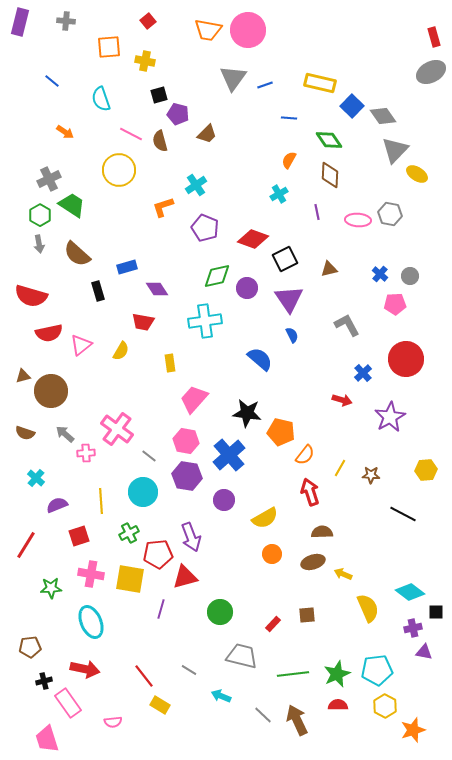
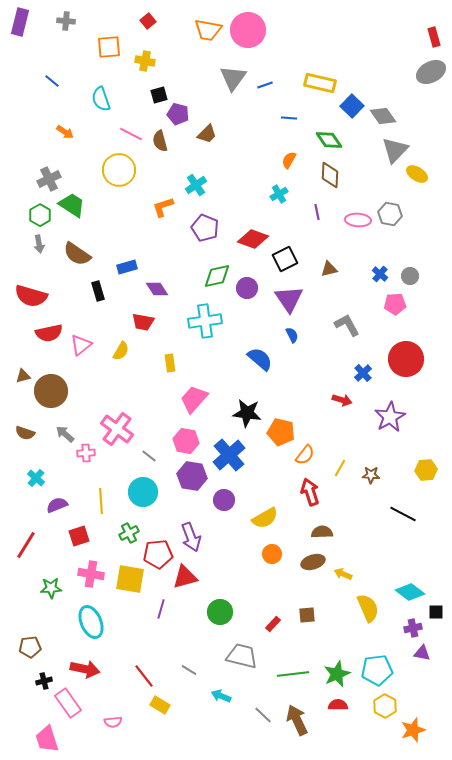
brown semicircle at (77, 254): rotated 8 degrees counterclockwise
purple hexagon at (187, 476): moved 5 px right
purple triangle at (424, 652): moved 2 px left, 1 px down
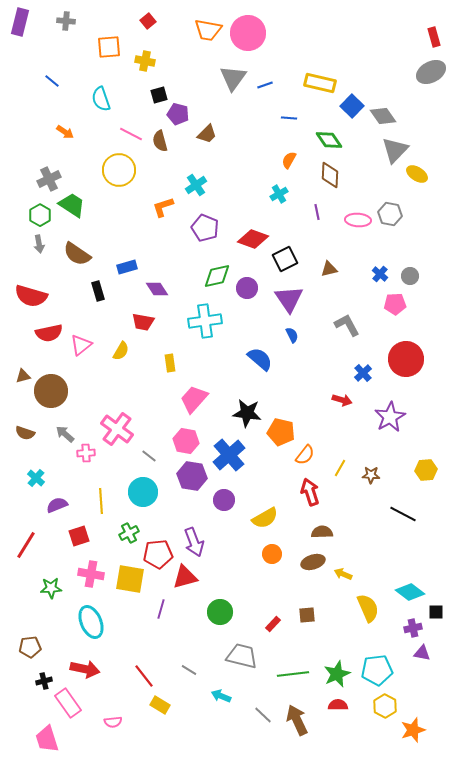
pink circle at (248, 30): moved 3 px down
purple arrow at (191, 537): moved 3 px right, 5 px down
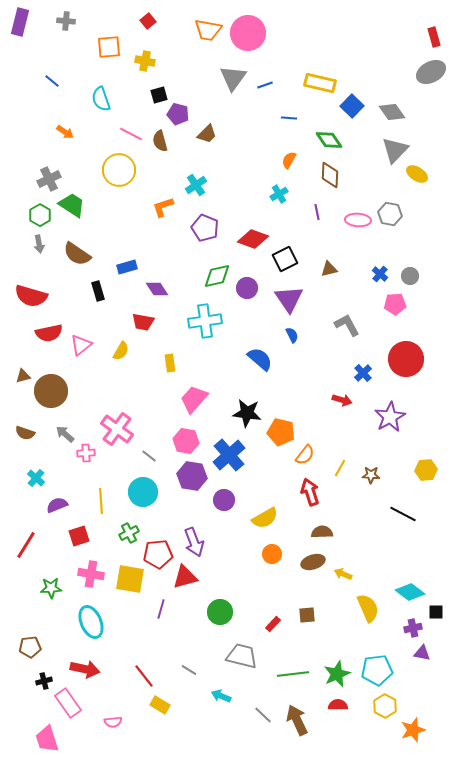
gray diamond at (383, 116): moved 9 px right, 4 px up
